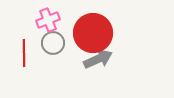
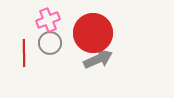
gray circle: moved 3 px left
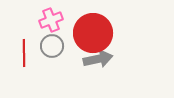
pink cross: moved 3 px right
gray circle: moved 2 px right, 3 px down
gray arrow: rotated 12 degrees clockwise
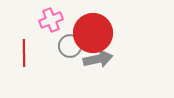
gray circle: moved 18 px right
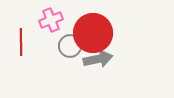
red line: moved 3 px left, 11 px up
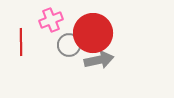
gray circle: moved 1 px left, 1 px up
gray arrow: moved 1 px right, 1 px down
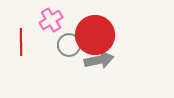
pink cross: rotated 10 degrees counterclockwise
red circle: moved 2 px right, 2 px down
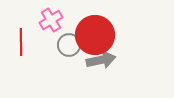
gray arrow: moved 2 px right
